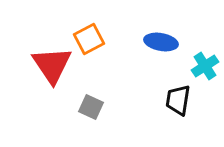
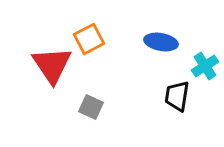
black trapezoid: moved 1 px left, 4 px up
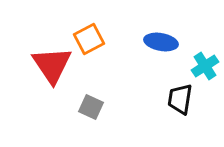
black trapezoid: moved 3 px right, 3 px down
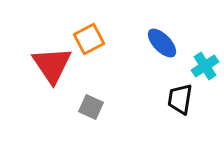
blue ellipse: moved 1 px right, 1 px down; rotated 36 degrees clockwise
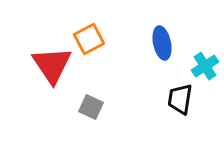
blue ellipse: rotated 32 degrees clockwise
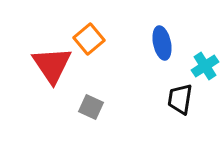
orange square: rotated 12 degrees counterclockwise
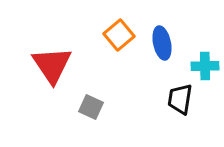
orange square: moved 30 px right, 4 px up
cyan cross: rotated 32 degrees clockwise
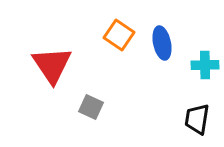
orange square: rotated 16 degrees counterclockwise
cyan cross: moved 1 px up
black trapezoid: moved 17 px right, 20 px down
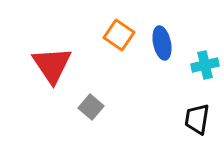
cyan cross: rotated 12 degrees counterclockwise
gray square: rotated 15 degrees clockwise
